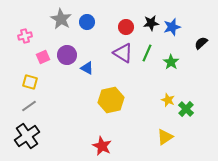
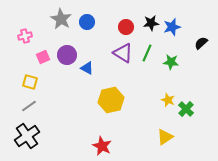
green star: rotated 28 degrees counterclockwise
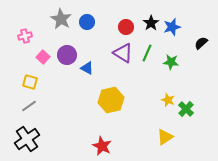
black star: rotated 28 degrees counterclockwise
pink square: rotated 24 degrees counterclockwise
black cross: moved 3 px down
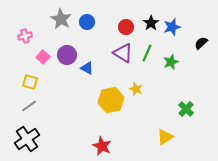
green star: rotated 28 degrees counterclockwise
yellow star: moved 32 px left, 11 px up
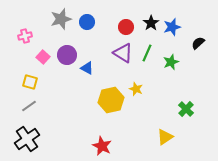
gray star: rotated 25 degrees clockwise
black semicircle: moved 3 px left
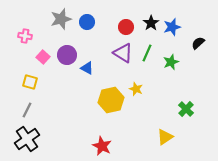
pink cross: rotated 24 degrees clockwise
gray line: moved 2 px left, 4 px down; rotated 28 degrees counterclockwise
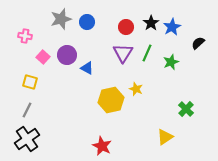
blue star: rotated 12 degrees counterclockwise
purple triangle: rotated 30 degrees clockwise
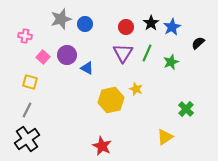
blue circle: moved 2 px left, 2 px down
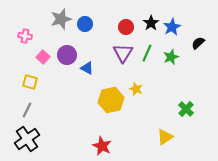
green star: moved 5 px up
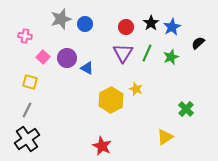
purple circle: moved 3 px down
yellow hexagon: rotated 15 degrees counterclockwise
